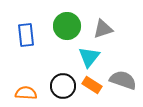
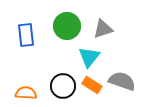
gray semicircle: moved 1 px left, 1 px down
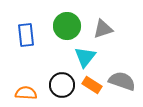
cyan triangle: moved 4 px left
black circle: moved 1 px left, 1 px up
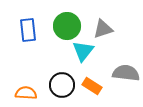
blue rectangle: moved 2 px right, 5 px up
cyan triangle: moved 2 px left, 6 px up
gray semicircle: moved 4 px right, 8 px up; rotated 12 degrees counterclockwise
orange rectangle: moved 1 px down
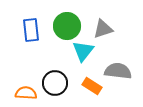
blue rectangle: moved 3 px right
gray semicircle: moved 8 px left, 2 px up
black circle: moved 7 px left, 2 px up
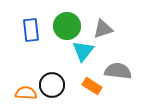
black circle: moved 3 px left, 2 px down
